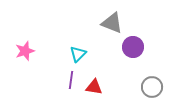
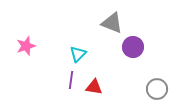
pink star: moved 1 px right, 5 px up
gray circle: moved 5 px right, 2 px down
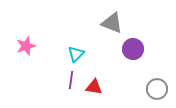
purple circle: moved 2 px down
cyan triangle: moved 2 px left
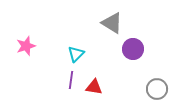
gray triangle: rotated 10 degrees clockwise
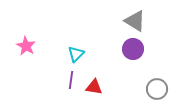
gray triangle: moved 23 px right, 2 px up
pink star: rotated 24 degrees counterclockwise
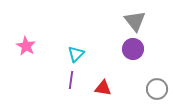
gray triangle: rotated 20 degrees clockwise
red triangle: moved 9 px right, 1 px down
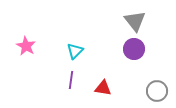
purple circle: moved 1 px right
cyan triangle: moved 1 px left, 3 px up
gray circle: moved 2 px down
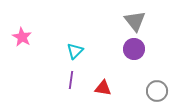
pink star: moved 4 px left, 9 px up
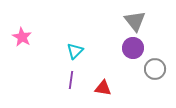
purple circle: moved 1 px left, 1 px up
gray circle: moved 2 px left, 22 px up
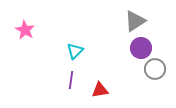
gray triangle: rotated 35 degrees clockwise
pink star: moved 3 px right, 7 px up
purple circle: moved 8 px right
red triangle: moved 3 px left, 2 px down; rotated 18 degrees counterclockwise
